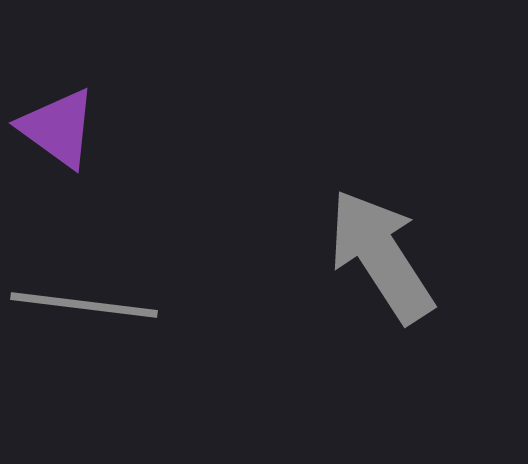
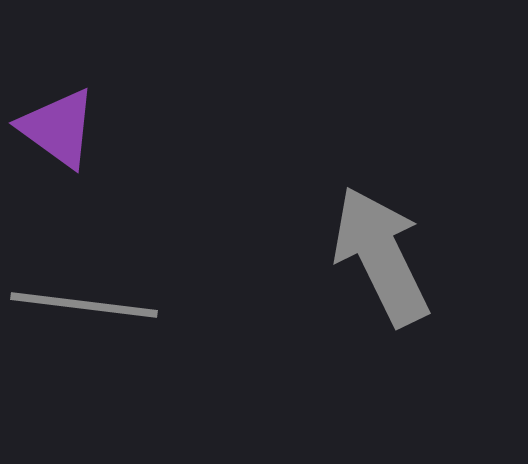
gray arrow: rotated 7 degrees clockwise
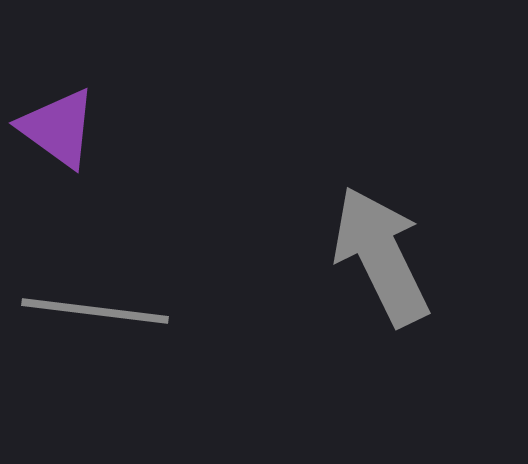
gray line: moved 11 px right, 6 px down
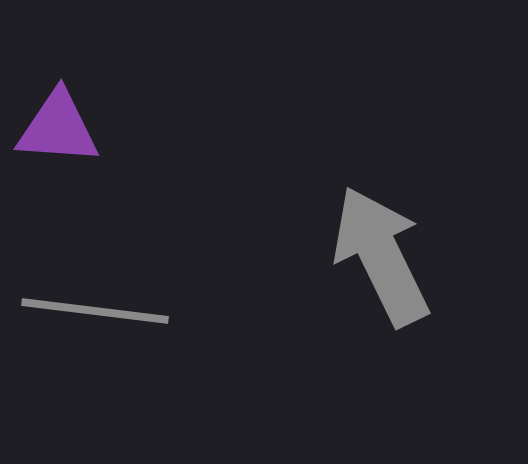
purple triangle: rotated 32 degrees counterclockwise
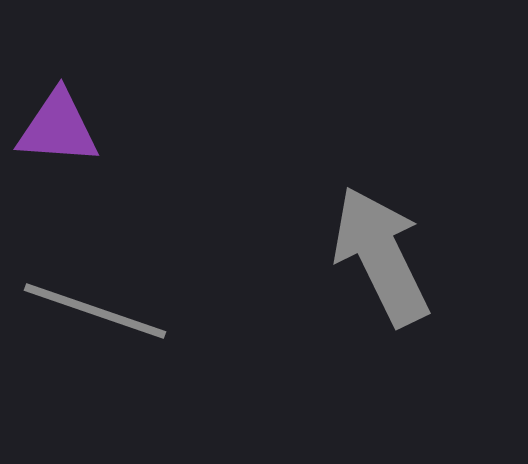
gray line: rotated 12 degrees clockwise
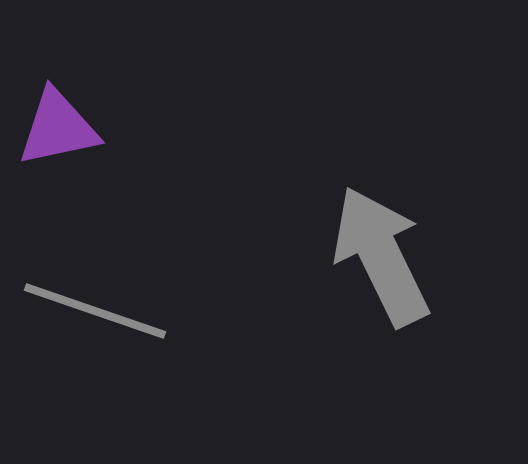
purple triangle: rotated 16 degrees counterclockwise
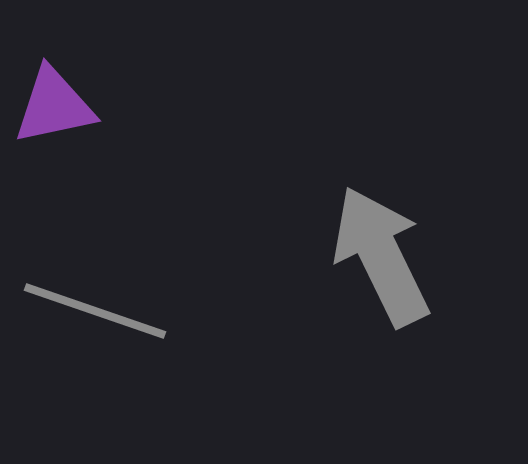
purple triangle: moved 4 px left, 22 px up
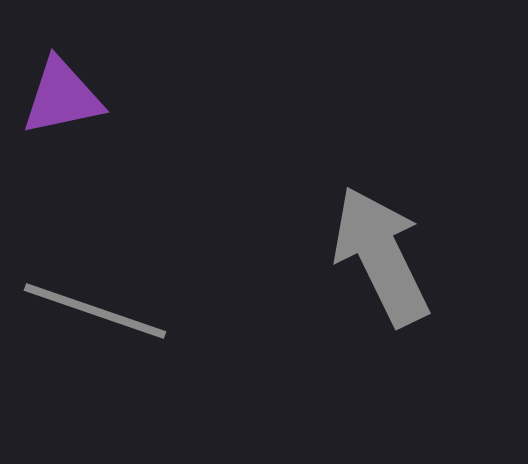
purple triangle: moved 8 px right, 9 px up
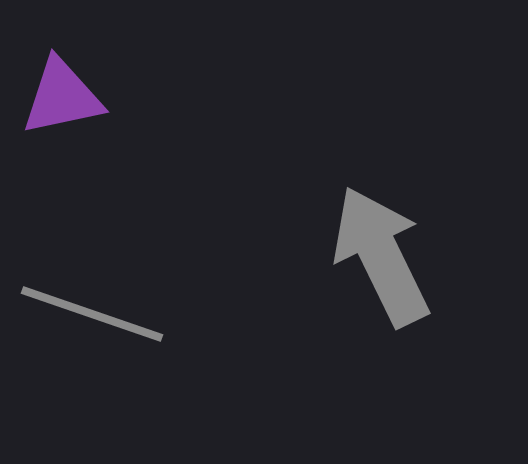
gray line: moved 3 px left, 3 px down
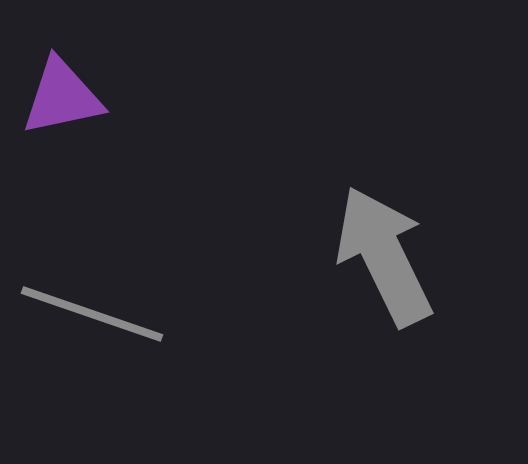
gray arrow: moved 3 px right
